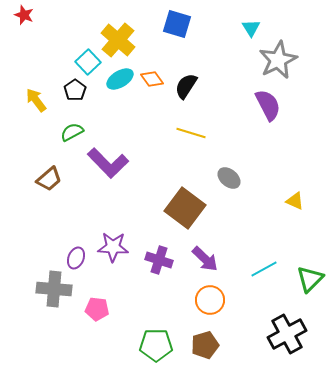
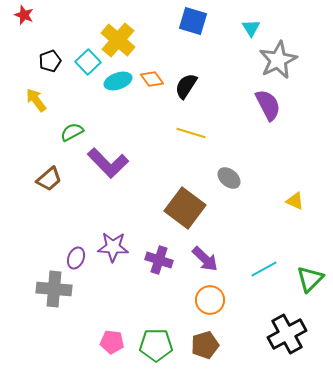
blue square: moved 16 px right, 3 px up
cyan ellipse: moved 2 px left, 2 px down; rotated 12 degrees clockwise
black pentagon: moved 25 px left, 29 px up; rotated 15 degrees clockwise
pink pentagon: moved 15 px right, 33 px down
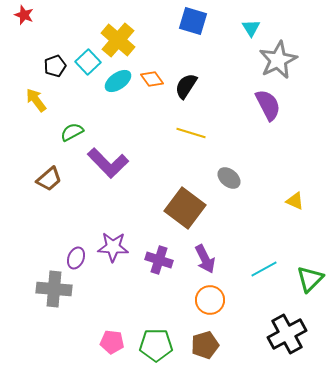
black pentagon: moved 5 px right, 5 px down
cyan ellipse: rotated 16 degrees counterclockwise
purple arrow: rotated 20 degrees clockwise
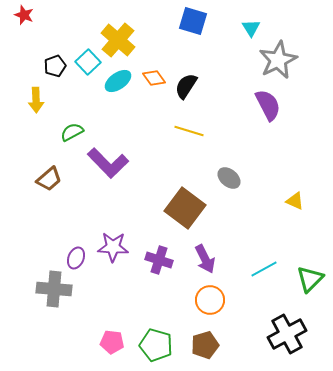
orange diamond: moved 2 px right, 1 px up
yellow arrow: rotated 145 degrees counterclockwise
yellow line: moved 2 px left, 2 px up
green pentagon: rotated 16 degrees clockwise
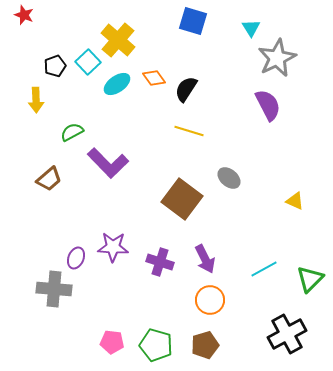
gray star: moved 1 px left, 2 px up
cyan ellipse: moved 1 px left, 3 px down
black semicircle: moved 3 px down
brown square: moved 3 px left, 9 px up
purple cross: moved 1 px right, 2 px down
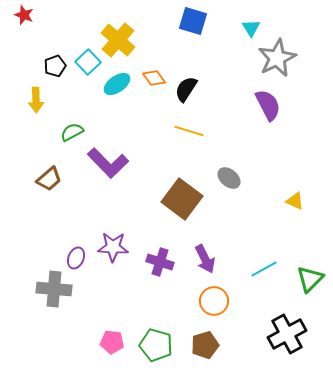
orange circle: moved 4 px right, 1 px down
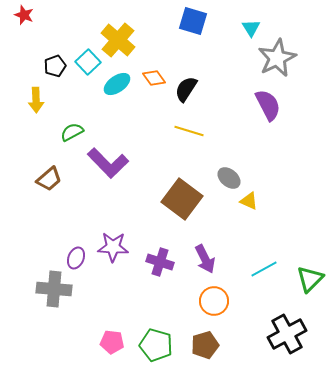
yellow triangle: moved 46 px left
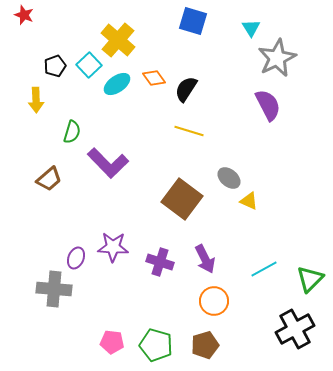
cyan square: moved 1 px right, 3 px down
green semicircle: rotated 135 degrees clockwise
black cross: moved 8 px right, 5 px up
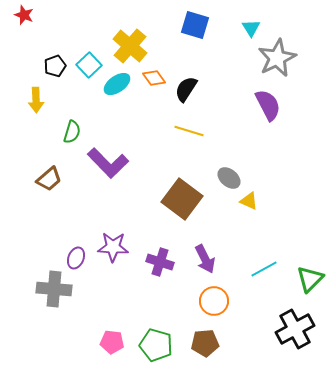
blue square: moved 2 px right, 4 px down
yellow cross: moved 12 px right, 6 px down
brown pentagon: moved 2 px up; rotated 12 degrees clockwise
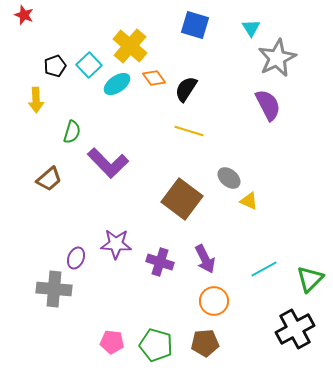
purple star: moved 3 px right, 3 px up
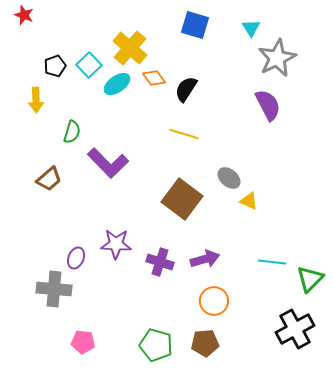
yellow cross: moved 2 px down
yellow line: moved 5 px left, 3 px down
purple arrow: rotated 80 degrees counterclockwise
cyan line: moved 8 px right, 7 px up; rotated 36 degrees clockwise
pink pentagon: moved 29 px left
